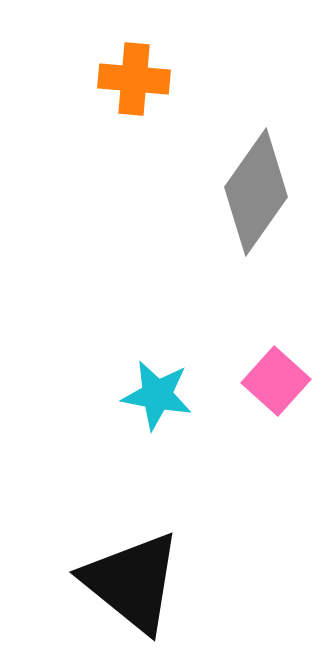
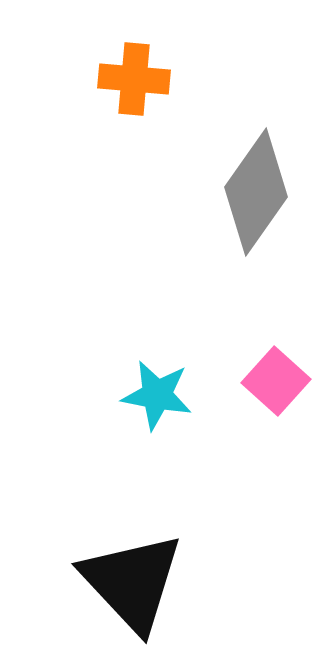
black triangle: rotated 8 degrees clockwise
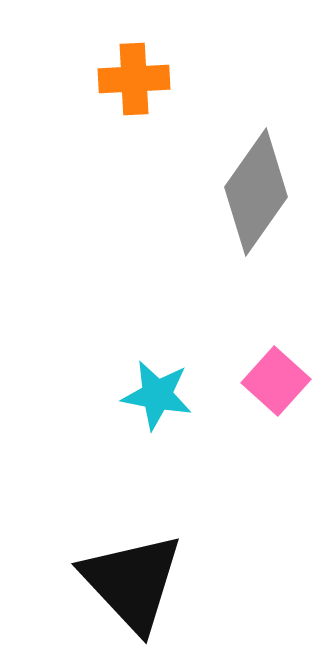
orange cross: rotated 8 degrees counterclockwise
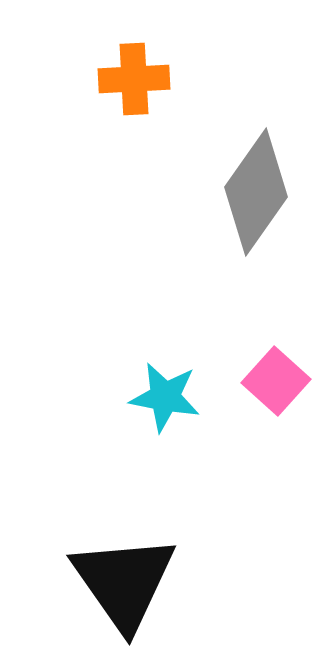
cyan star: moved 8 px right, 2 px down
black triangle: moved 8 px left; rotated 8 degrees clockwise
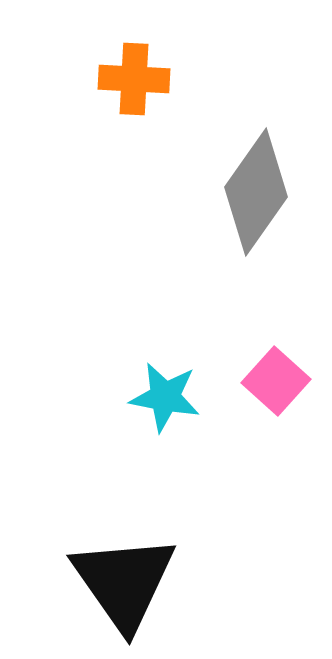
orange cross: rotated 6 degrees clockwise
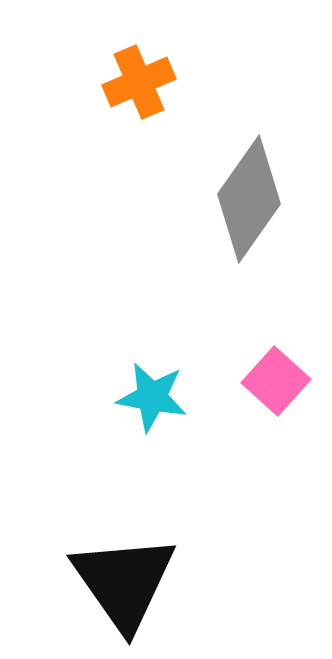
orange cross: moved 5 px right, 3 px down; rotated 26 degrees counterclockwise
gray diamond: moved 7 px left, 7 px down
cyan star: moved 13 px left
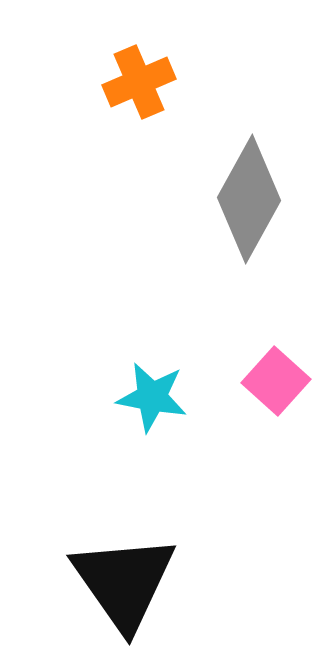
gray diamond: rotated 6 degrees counterclockwise
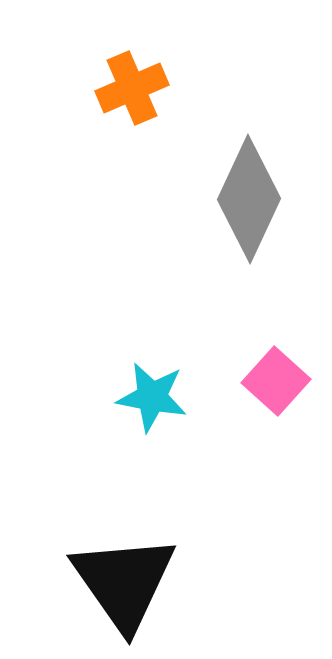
orange cross: moved 7 px left, 6 px down
gray diamond: rotated 4 degrees counterclockwise
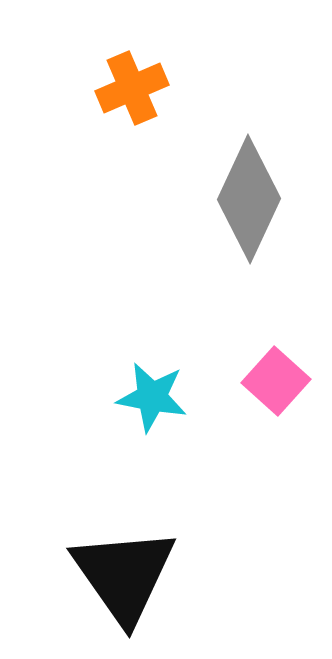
black triangle: moved 7 px up
